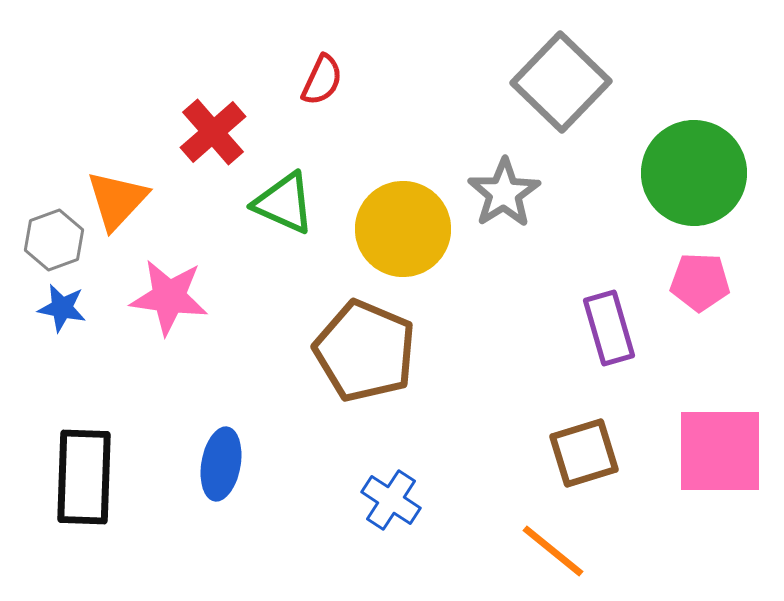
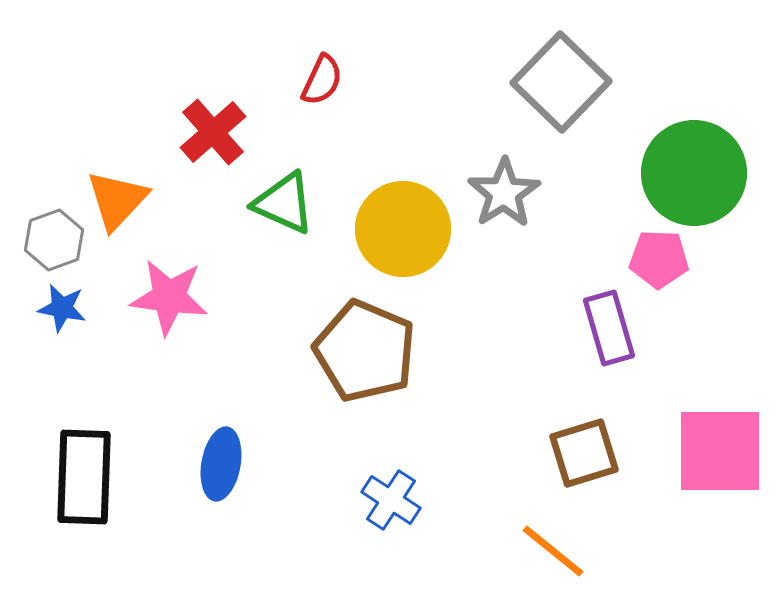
pink pentagon: moved 41 px left, 23 px up
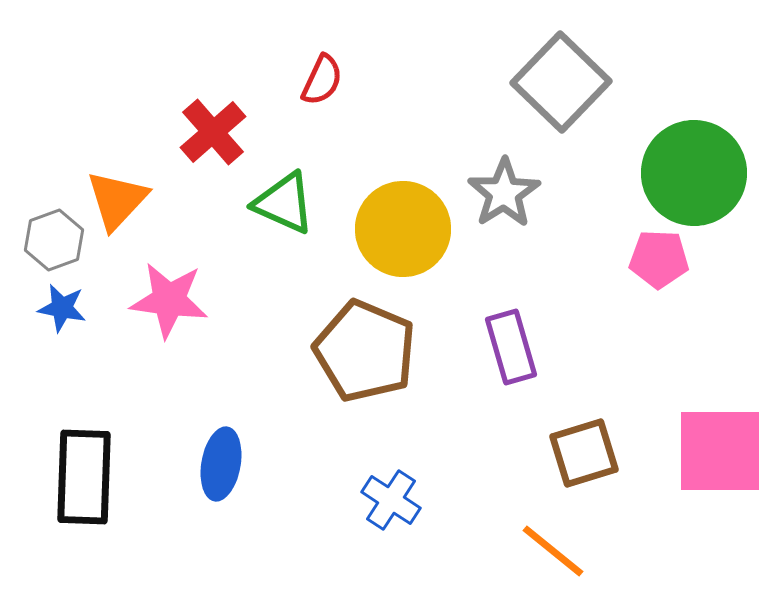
pink star: moved 3 px down
purple rectangle: moved 98 px left, 19 px down
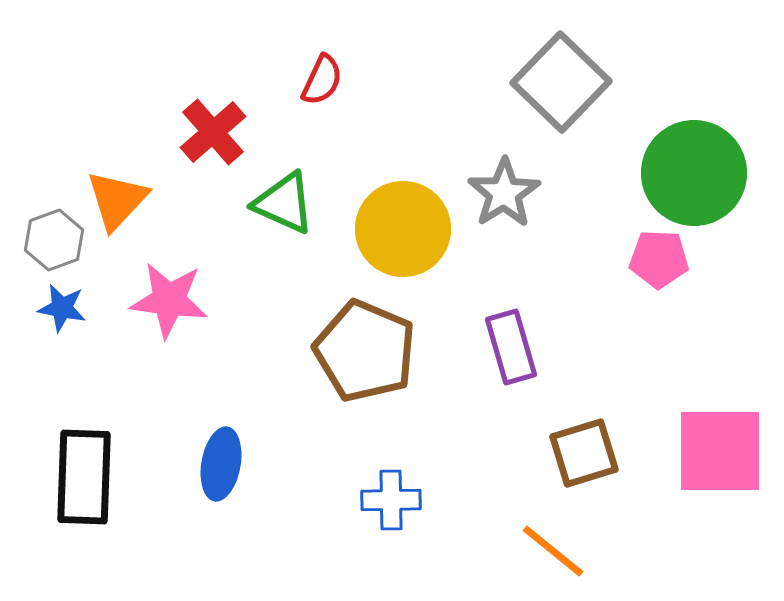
blue cross: rotated 34 degrees counterclockwise
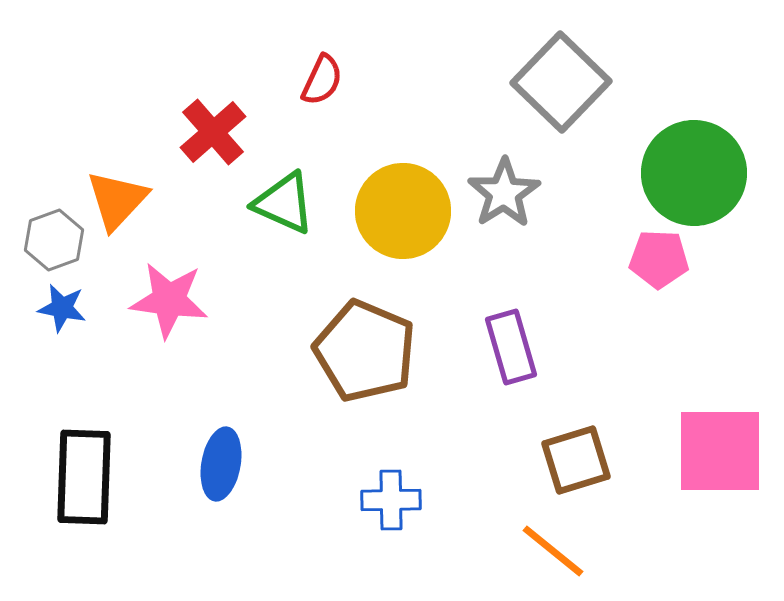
yellow circle: moved 18 px up
brown square: moved 8 px left, 7 px down
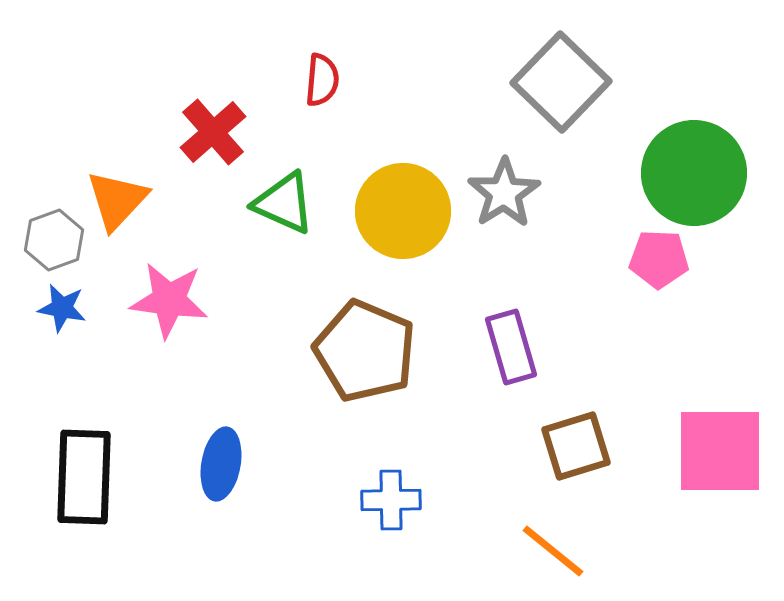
red semicircle: rotated 20 degrees counterclockwise
brown square: moved 14 px up
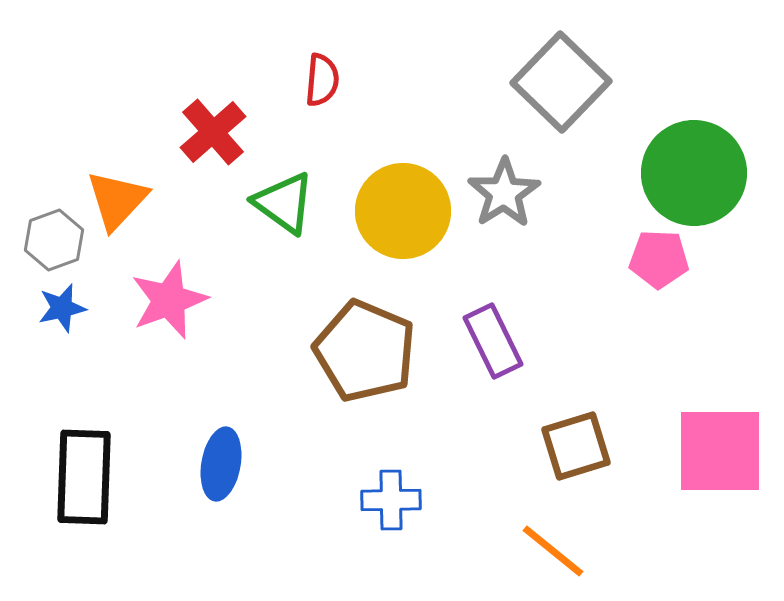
green triangle: rotated 12 degrees clockwise
pink star: rotated 28 degrees counterclockwise
blue star: rotated 24 degrees counterclockwise
purple rectangle: moved 18 px left, 6 px up; rotated 10 degrees counterclockwise
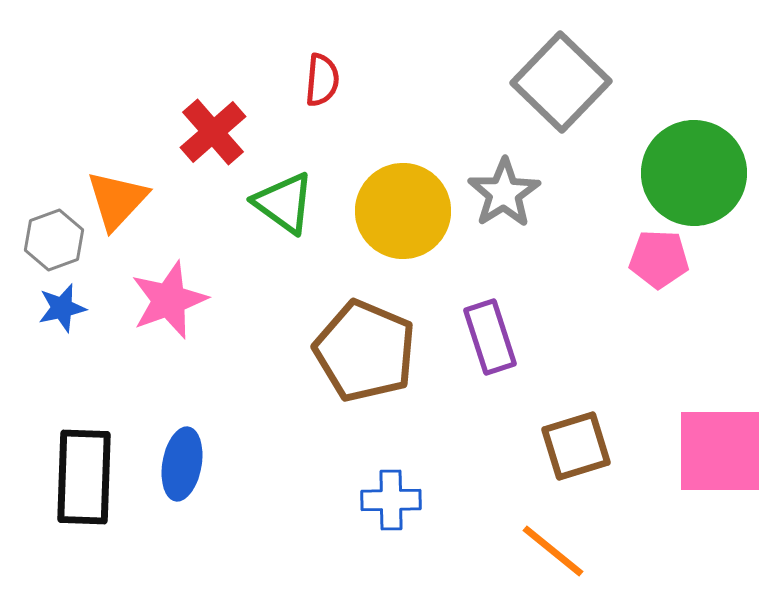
purple rectangle: moved 3 px left, 4 px up; rotated 8 degrees clockwise
blue ellipse: moved 39 px left
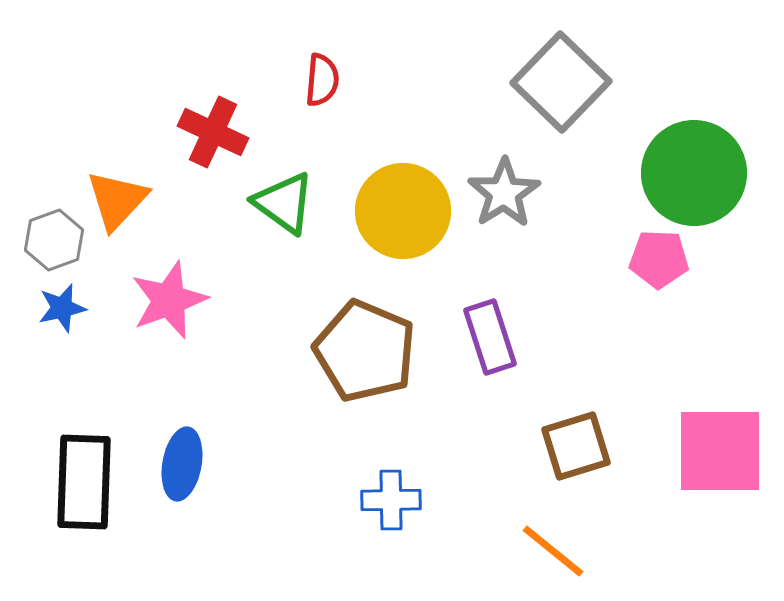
red cross: rotated 24 degrees counterclockwise
black rectangle: moved 5 px down
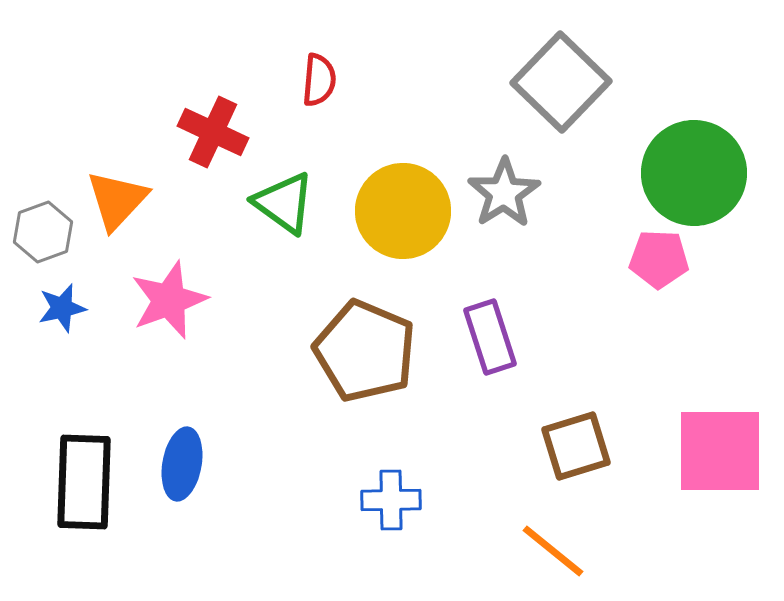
red semicircle: moved 3 px left
gray hexagon: moved 11 px left, 8 px up
